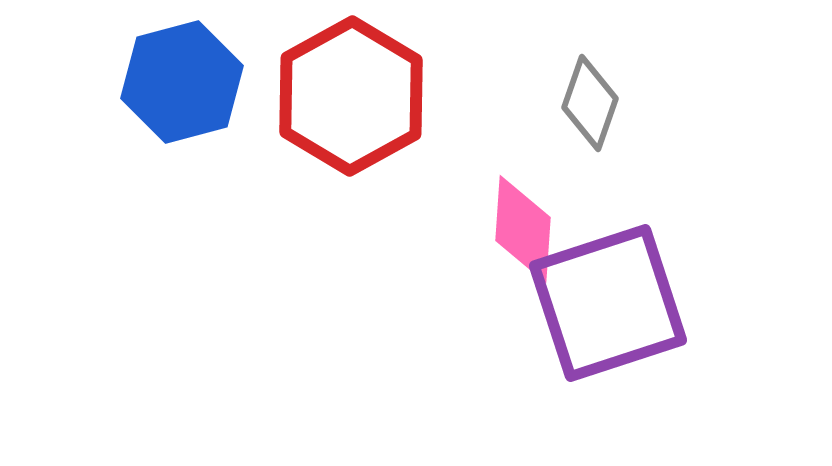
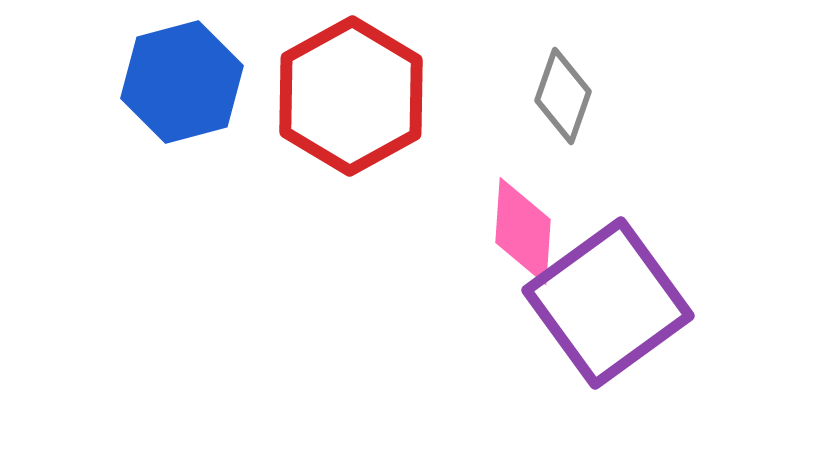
gray diamond: moved 27 px left, 7 px up
pink diamond: moved 2 px down
purple square: rotated 18 degrees counterclockwise
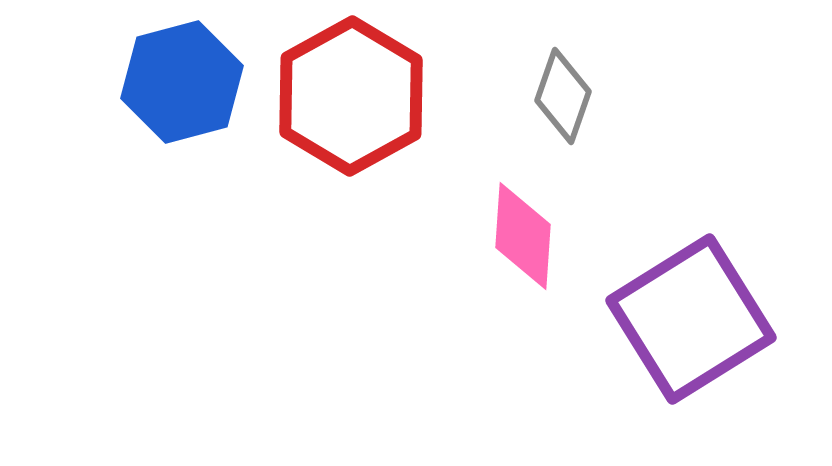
pink diamond: moved 5 px down
purple square: moved 83 px right, 16 px down; rotated 4 degrees clockwise
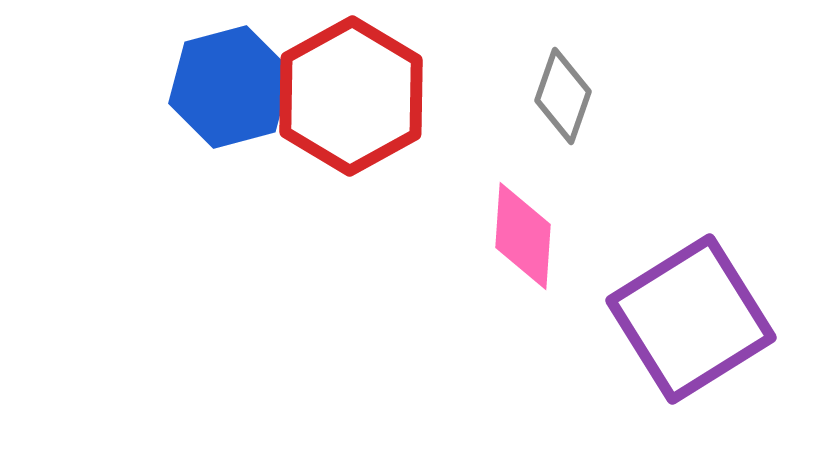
blue hexagon: moved 48 px right, 5 px down
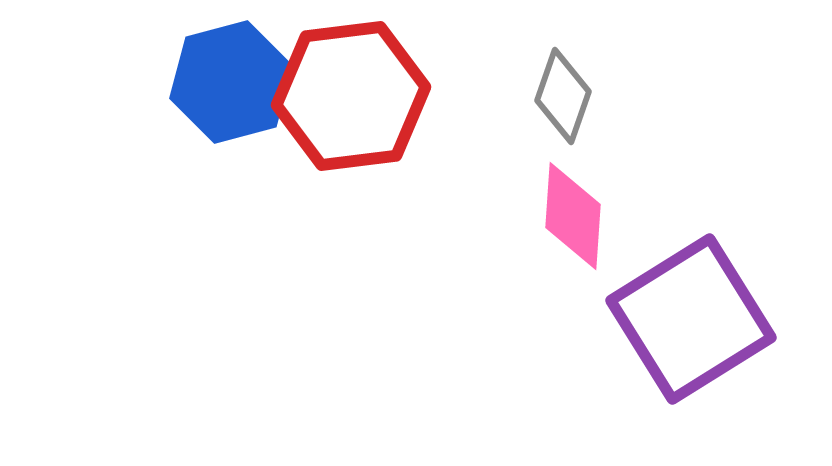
blue hexagon: moved 1 px right, 5 px up
red hexagon: rotated 22 degrees clockwise
pink diamond: moved 50 px right, 20 px up
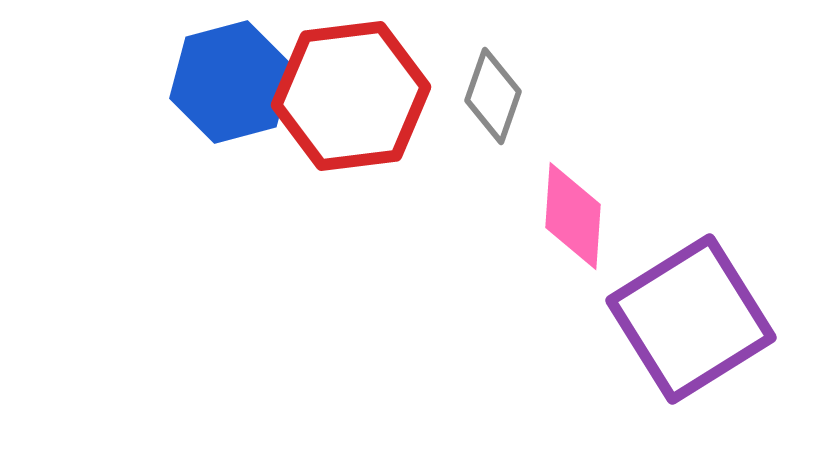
gray diamond: moved 70 px left
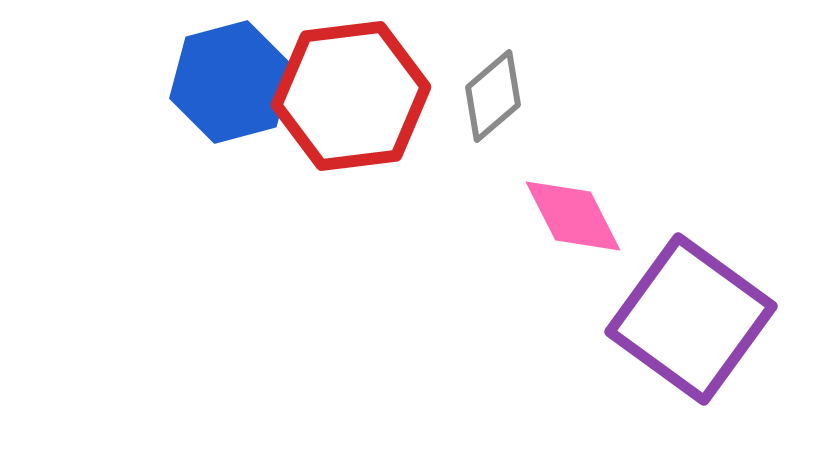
gray diamond: rotated 30 degrees clockwise
pink diamond: rotated 31 degrees counterclockwise
purple square: rotated 22 degrees counterclockwise
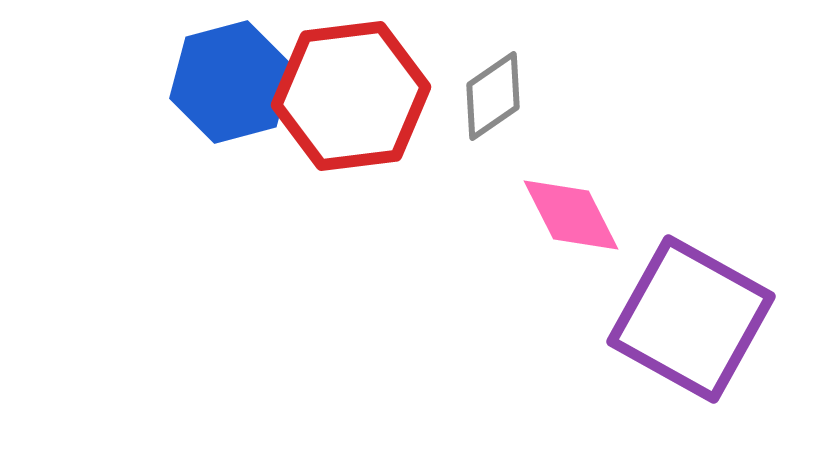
gray diamond: rotated 6 degrees clockwise
pink diamond: moved 2 px left, 1 px up
purple square: rotated 7 degrees counterclockwise
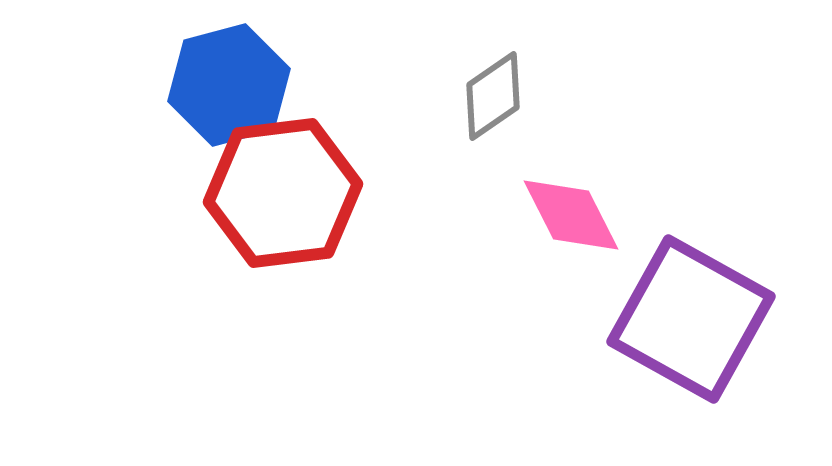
blue hexagon: moved 2 px left, 3 px down
red hexagon: moved 68 px left, 97 px down
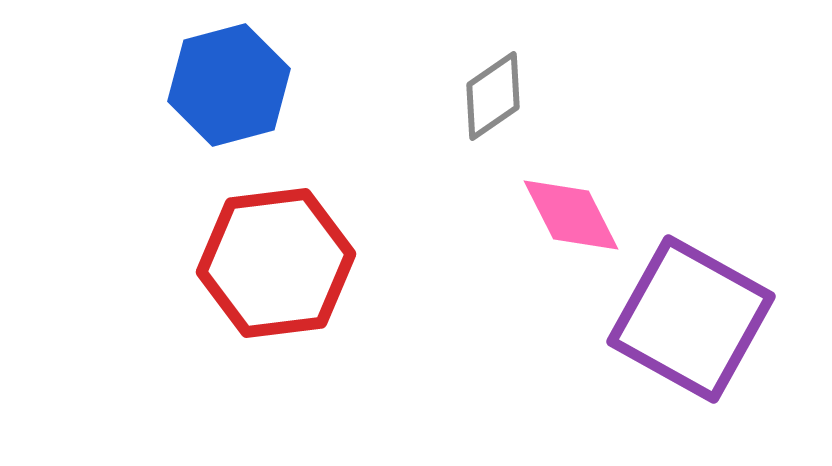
red hexagon: moved 7 px left, 70 px down
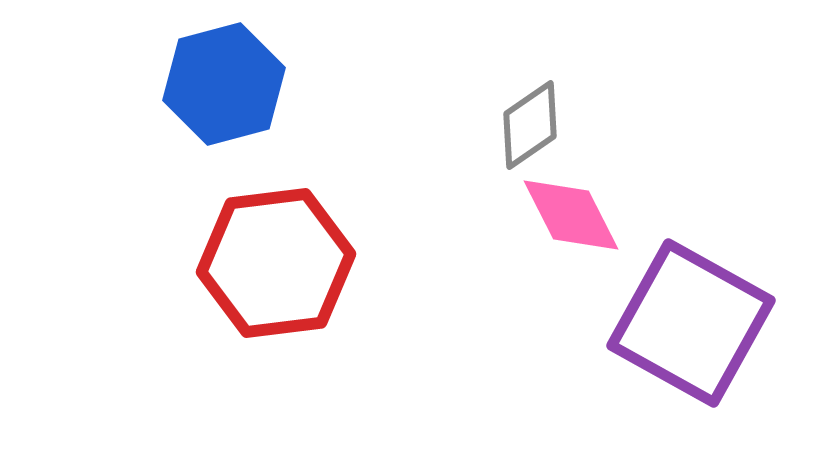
blue hexagon: moved 5 px left, 1 px up
gray diamond: moved 37 px right, 29 px down
purple square: moved 4 px down
